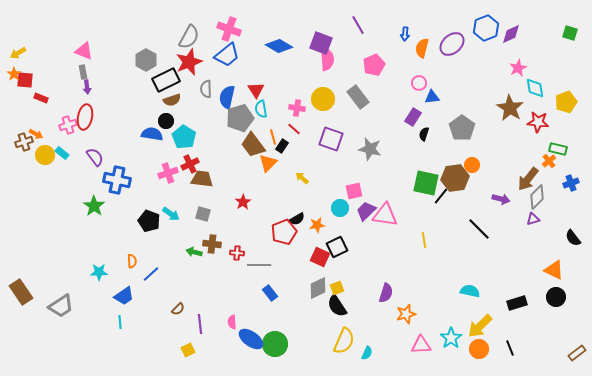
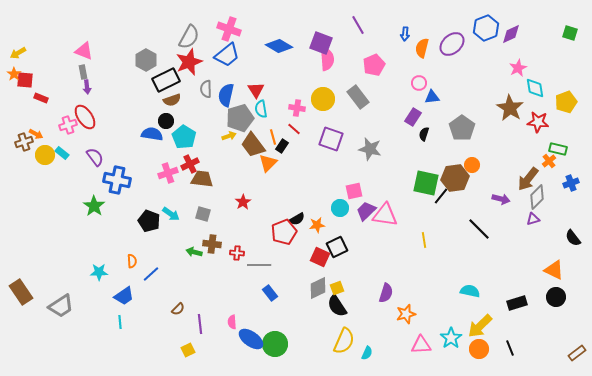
blue semicircle at (227, 97): moved 1 px left, 2 px up
red ellipse at (85, 117): rotated 45 degrees counterclockwise
yellow arrow at (302, 178): moved 73 px left, 42 px up; rotated 120 degrees clockwise
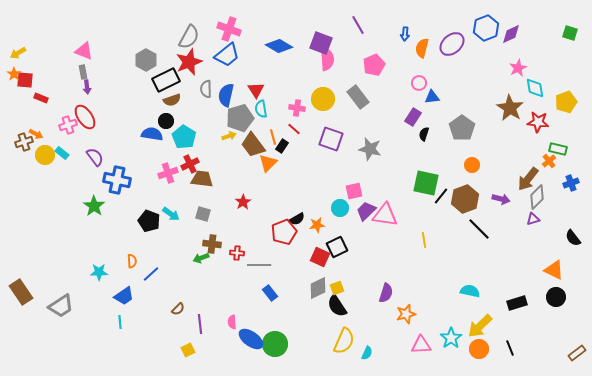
brown hexagon at (455, 178): moved 10 px right, 21 px down; rotated 12 degrees counterclockwise
green arrow at (194, 252): moved 7 px right, 6 px down; rotated 35 degrees counterclockwise
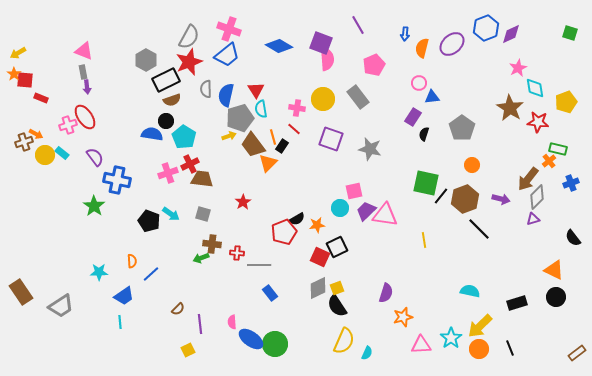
orange star at (406, 314): moved 3 px left, 3 px down
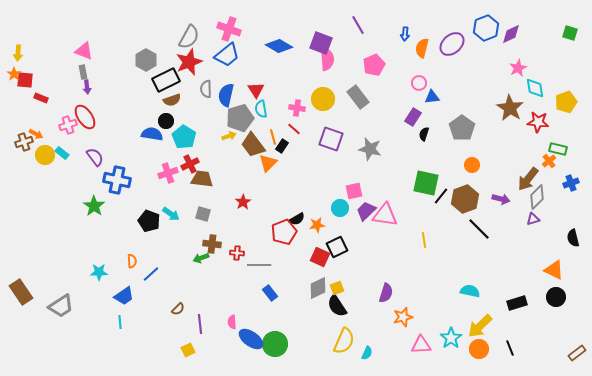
yellow arrow at (18, 53): rotated 56 degrees counterclockwise
black semicircle at (573, 238): rotated 24 degrees clockwise
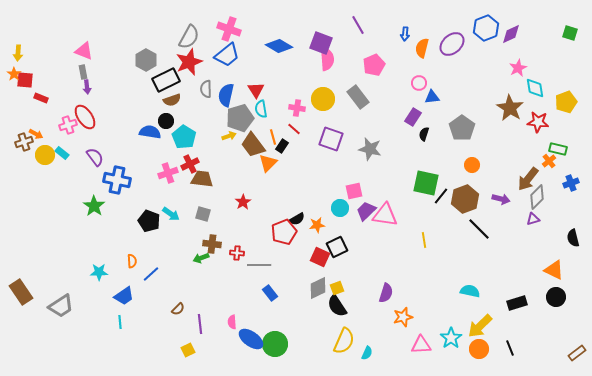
blue semicircle at (152, 134): moved 2 px left, 2 px up
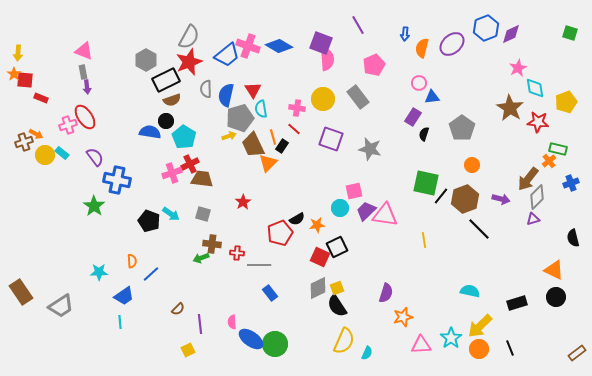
pink cross at (229, 29): moved 19 px right, 17 px down
red triangle at (256, 90): moved 3 px left
brown trapezoid at (253, 145): rotated 12 degrees clockwise
pink cross at (168, 173): moved 4 px right
red pentagon at (284, 232): moved 4 px left, 1 px down
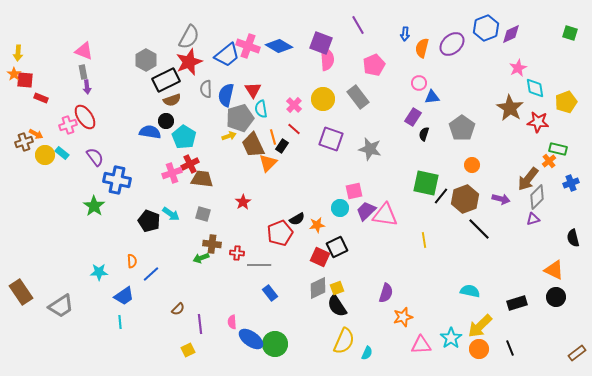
pink cross at (297, 108): moved 3 px left, 3 px up; rotated 35 degrees clockwise
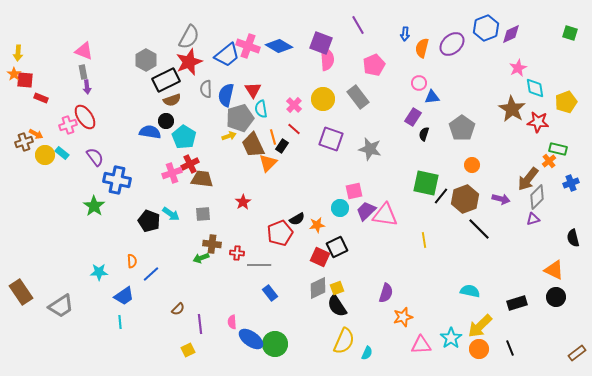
brown star at (510, 108): moved 2 px right, 1 px down
gray square at (203, 214): rotated 21 degrees counterclockwise
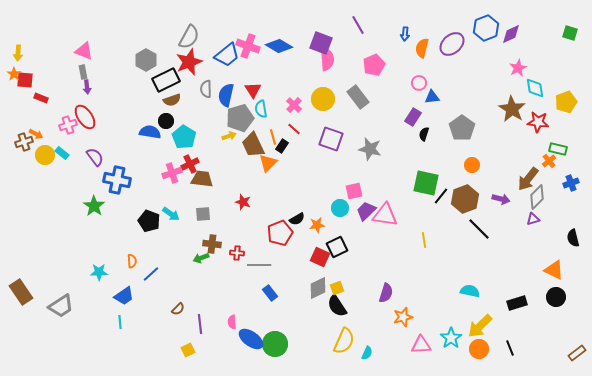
red star at (243, 202): rotated 21 degrees counterclockwise
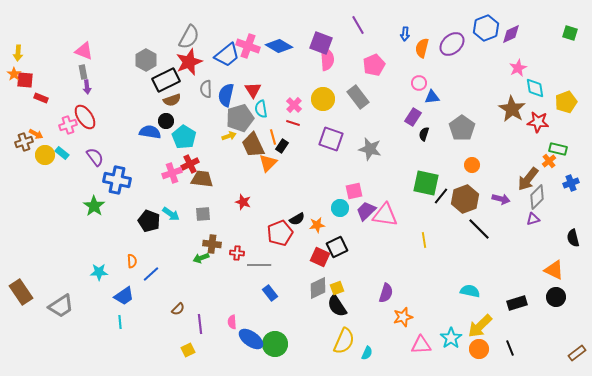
red line at (294, 129): moved 1 px left, 6 px up; rotated 24 degrees counterclockwise
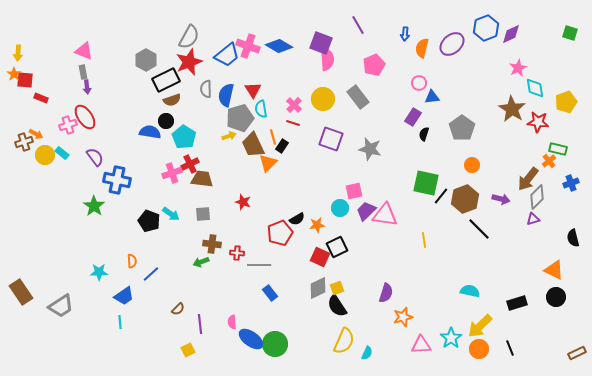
green arrow at (201, 258): moved 4 px down
brown rectangle at (577, 353): rotated 12 degrees clockwise
